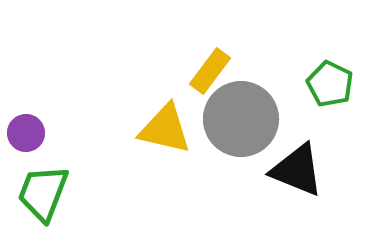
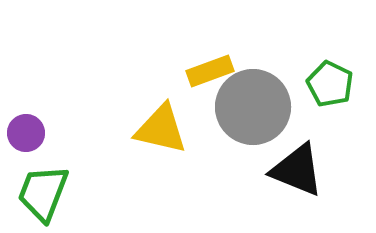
yellow rectangle: rotated 33 degrees clockwise
gray circle: moved 12 px right, 12 px up
yellow triangle: moved 4 px left
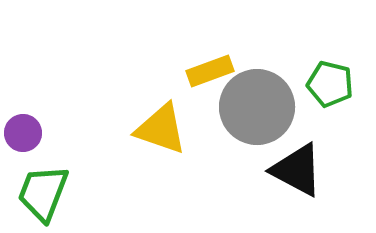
green pentagon: rotated 12 degrees counterclockwise
gray circle: moved 4 px right
yellow triangle: rotated 6 degrees clockwise
purple circle: moved 3 px left
black triangle: rotated 6 degrees clockwise
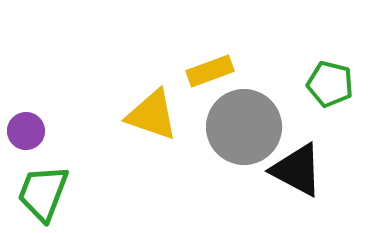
gray circle: moved 13 px left, 20 px down
yellow triangle: moved 9 px left, 14 px up
purple circle: moved 3 px right, 2 px up
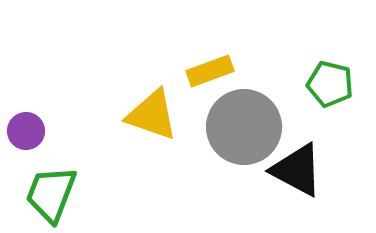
green trapezoid: moved 8 px right, 1 px down
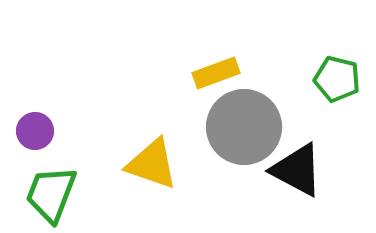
yellow rectangle: moved 6 px right, 2 px down
green pentagon: moved 7 px right, 5 px up
yellow triangle: moved 49 px down
purple circle: moved 9 px right
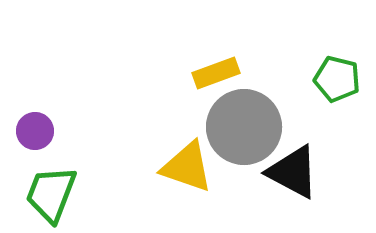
yellow triangle: moved 35 px right, 3 px down
black triangle: moved 4 px left, 2 px down
